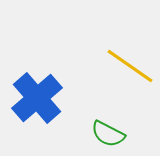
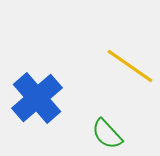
green semicircle: moved 1 px left; rotated 20 degrees clockwise
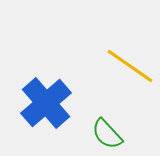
blue cross: moved 9 px right, 5 px down
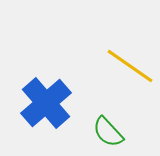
green semicircle: moved 1 px right, 2 px up
